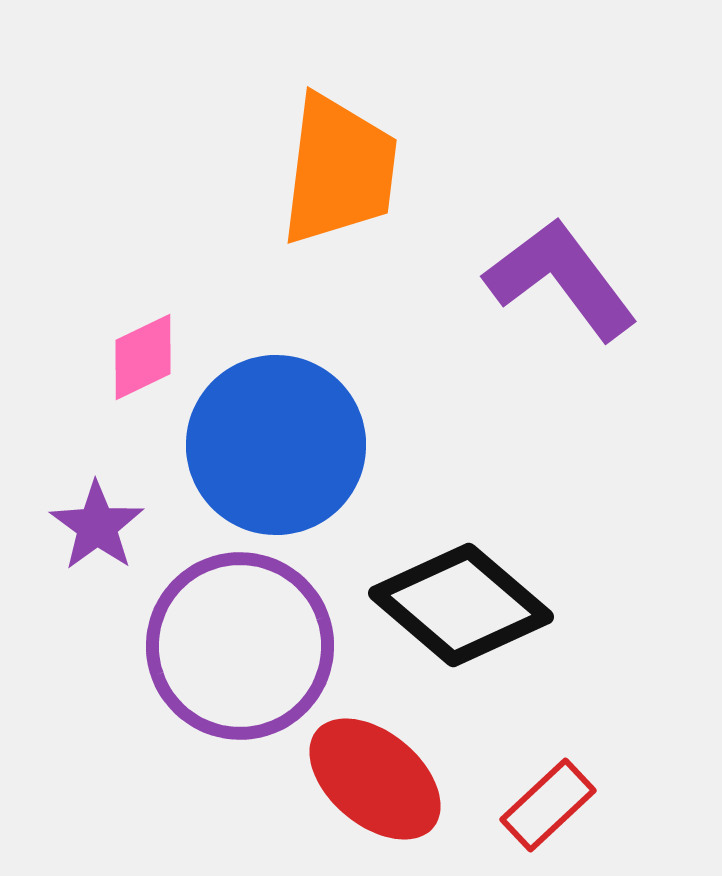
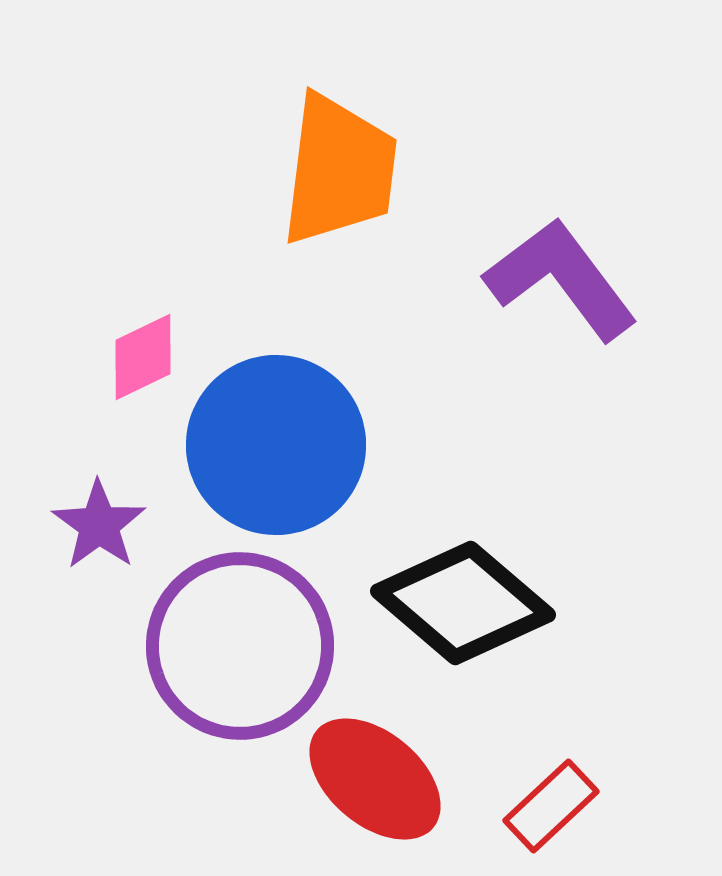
purple star: moved 2 px right, 1 px up
black diamond: moved 2 px right, 2 px up
red rectangle: moved 3 px right, 1 px down
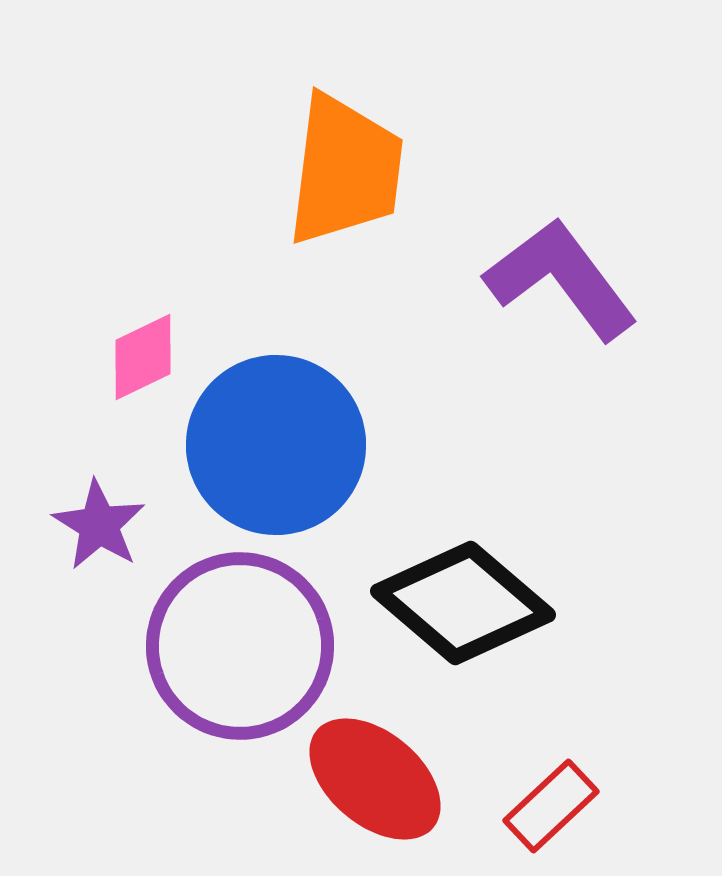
orange trapezoid: moved 6 px right
purple star: rotated 4 degrees counterclockwise
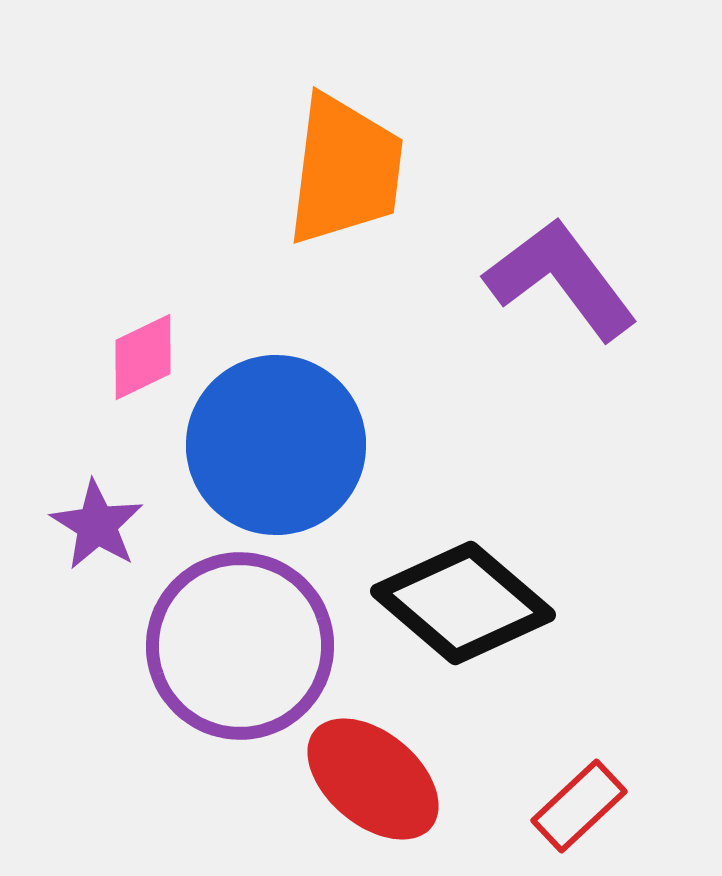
purple star: moved 2 px left
red ellipse: moved 2 px left
red rectangle: moved 28 px right
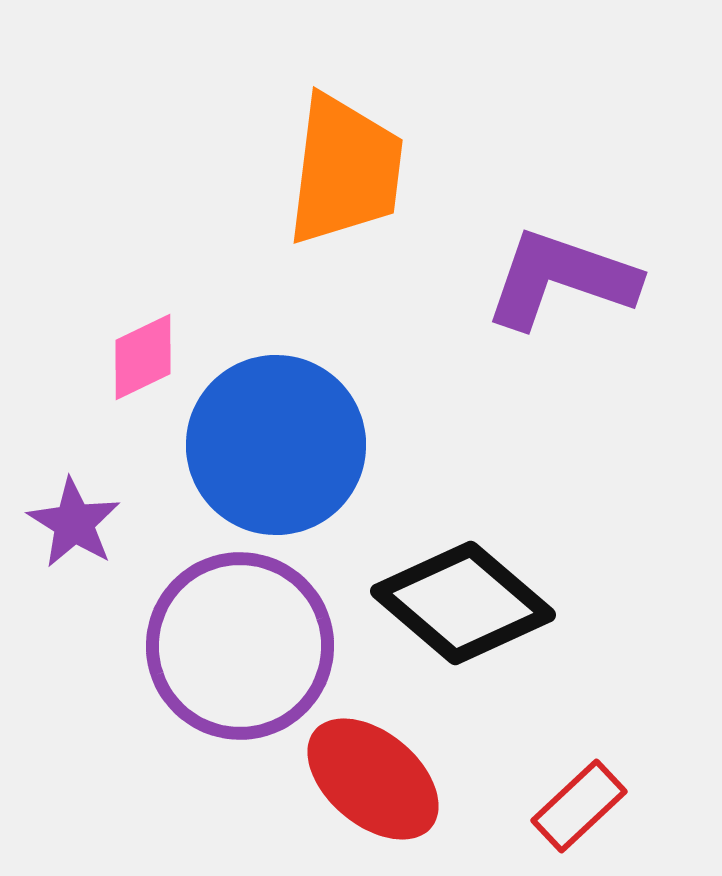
purple L-shape: rotated 34 degrees counterclockwise
purple star: moved 23 px left, 2 px up
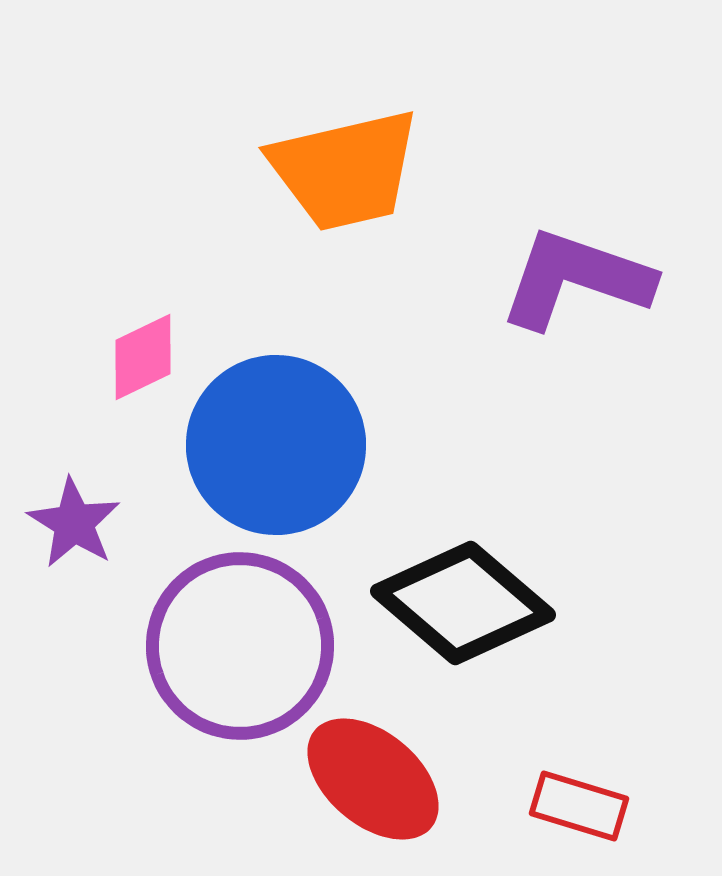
orange trapezoid: rotated 70 degrees clockwise
purple L-shape: moved 15 px right
red rectangle: rotated 60 degrees clockwise
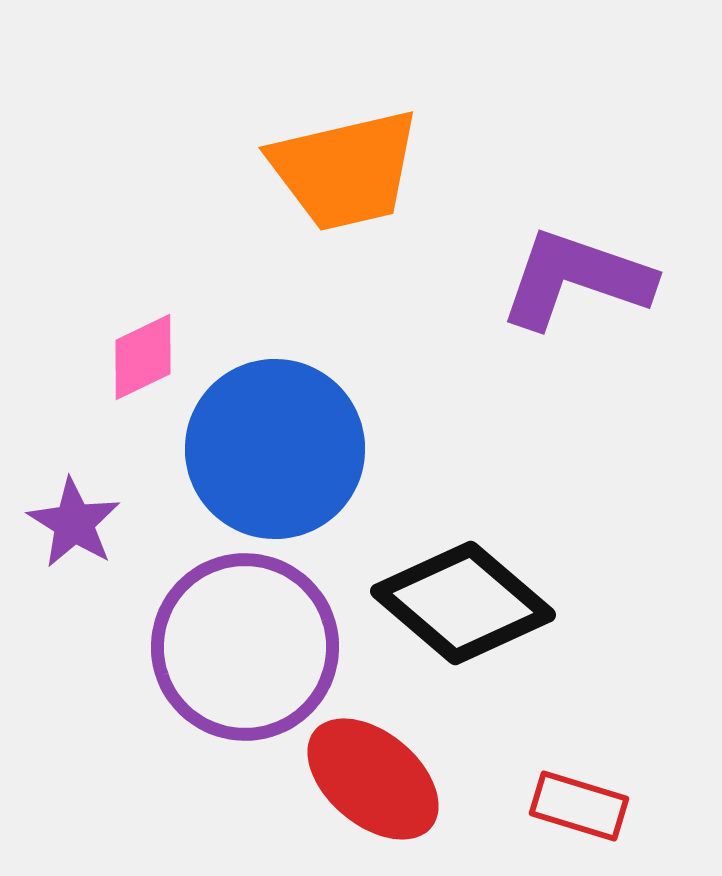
blue circle: moved 1 px left, 4 px down
purple circle: moved 5 px right, 1 px down
